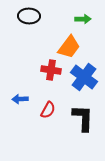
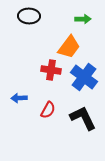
blue arrow: moved 1 px left, 1 px up
black L-shape: rotated 28 degrees counterclockwise
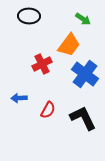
green arrow: rotated 35 degrees clockwise
orange trapezoid: moved 2 px up
red cross: moved 9 px left, 6 px up; rotated 36 degrees counterclockwise
blue cross: moved 1 px right, 3 px up
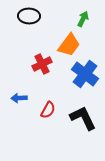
green arrow: rotated 98 degrees counterclockwise
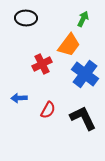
black ellipse: moved 3 px left, 2 px down
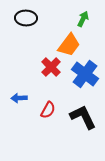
red cross: moved 9 px right, 3 px down; rotated 18 degrees counterclockwise
black L-shape: moved 1 px up
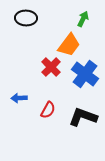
black L-shape: rotated 44 degrees counterclockwise
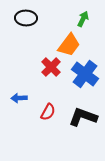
red semicircle: moved 2 px down
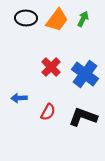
orange trapezoid: moved 12 px left, 25 px up
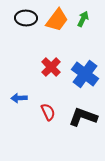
red semicircle: rotated 54 degrees counterclockwise
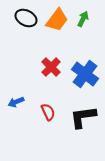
black ellipse: rotated 25 degrees clockwise
blue arrow: moved 3 px left, 4 px down; rotated 21 degrees counterclockwise
black L-shape: rotated 28 degrees counterclockwise
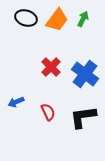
black ellipse: rotated 10 degrees counterclockwise
